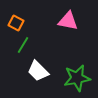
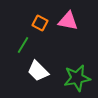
orange square: moved 24 px right
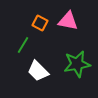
green star: moved 14 px up
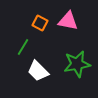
green line: moved 2 px down
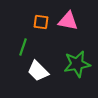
orange square: moved 1 px right, 1 px up; rotated 21 degrees counterclockwise
green line: rotated 12 degrees counterclockwise
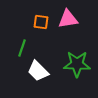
pink triangle: moved 2 px up; rotated 20 degrees counterclockwise
green line: moved 1 px left, 1 px down
green star: rotated 12 degrees clockwise
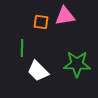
pink triangle: moved 3 px left, 3 px up
green line: rotated 18 degrees counterclockwise
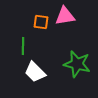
green line: moved 1 px right, 2 px up
green star: rotated 12 degrees clockwise
white trapezoid: moved 3 px left, 1 px down
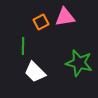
pink triangle: moved 1 px down
orange square: rotated 35 degrees counterclockwise
green star: moved 2 px right, 1 px up
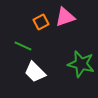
pink triangle: rotated 10 degrees counterclockwise
green line: rotated 66 degrees counterclockwise
green star: moved 2 px right, 1 px down
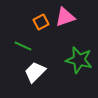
green star: moved 2 px left, 4 px up
white trapezoid: rotated 90 degrees clockwise
